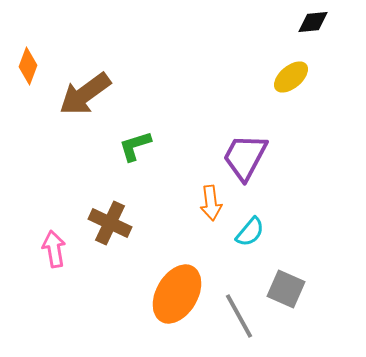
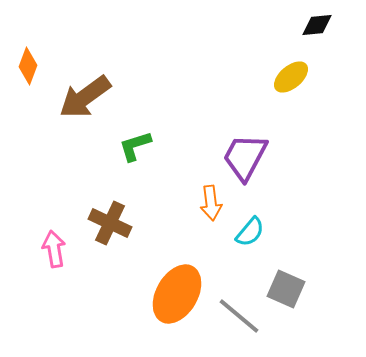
black diamond: moved 4 px right, 3 px down
brown arrow: moved 3 px down
gray line: rotated 21 degrees counterclockwise
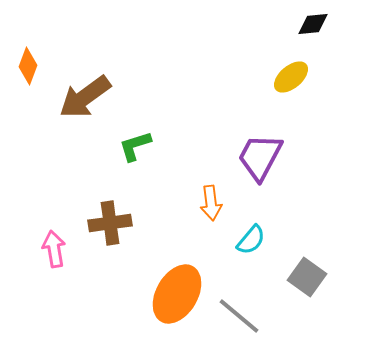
black diamond: moved 4 px left, 1 px up
purple trapezoid: moved 15 px right
brown cross: rotated 33 degrees counterclockwise
cyan semicircle: moved 1 px right, 8 px down
gray square: moved 21 px right, 12 px up; rotated 12 degrees clockwise
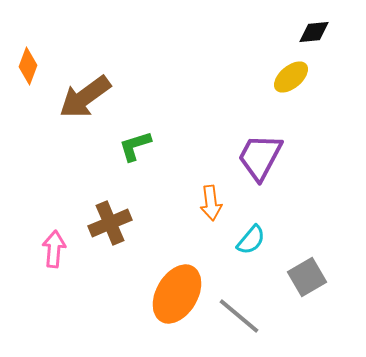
black diamond: moved 1 px right, 8 px down
brown cross: rotated 15 degrees counterclockwise
pink arrow: rotated 15 degrees clockwise
gray square: rotated 24 degrees clockwise
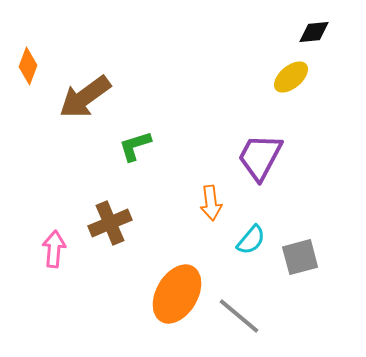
gray square: moved 7 px left, 20 px up; rotated 15 degrees clockwise
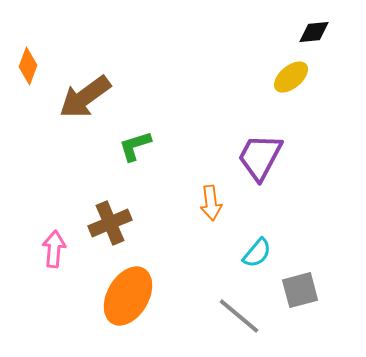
cyan semicircle: moved 6 px right, 13 px down
gray square: moved 33 px down
orange ellipse: moved 49 px left, 2 px down
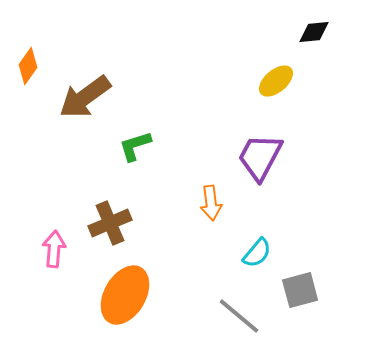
orange diamond: rotated 15 degrees clockwise
yellow ellipse: moved 15 px left, 4 px down
orange ellipse: moved 3 px left, 1 px up
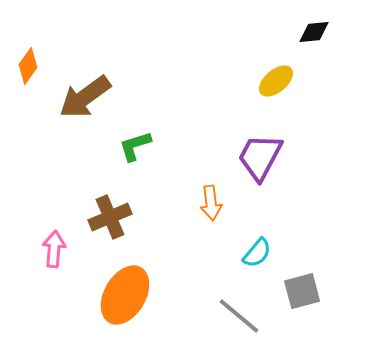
brown cross: moved 6 px up
gray square: moved 2 px right, 1 px down
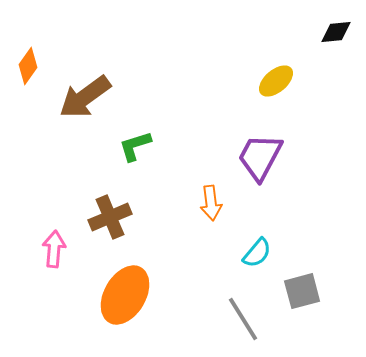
black diamond: moved 22 px right
gray line: moved 4 px right, 3 px down; rotated 18 degrees clockwise
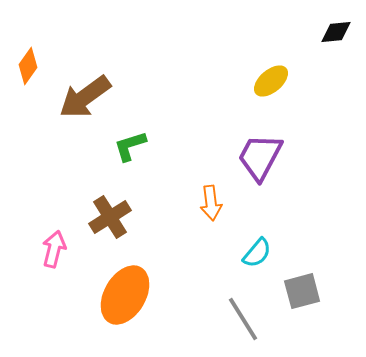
yellow ellipse: moved 5 px left
green L-shape: moved 5 px left
brown cross: rotated 9 degrees counterclockwise
pink arrow: rotated 9 degrees clockwise
